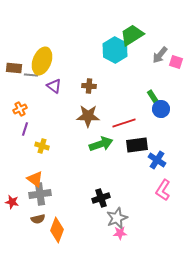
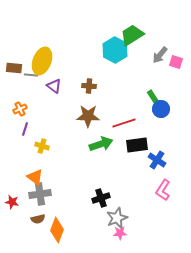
orange triangle: moved 2 px up
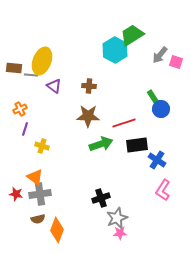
red star: moved 4 px right, 8 px up
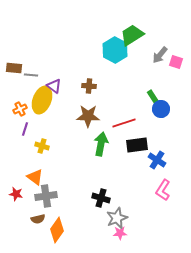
yellow ellipse: moved 39 px down
green arrow: rotated 60 degrees counterclockwise
gray cross: moved 6 px right, 2 px down
black cross: rotated 36 degrees clockwise
orange diamond: rotated 15 degrees clockwise
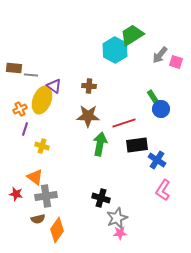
green arrow: moved 1 px left
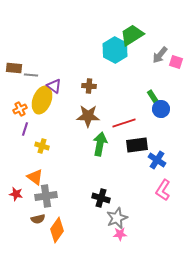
pink star: moved 1 px down
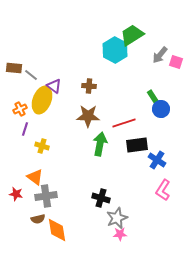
gray line: rotated 32 degrees clockwise
orange diamond: rotated 45 degrees counterclockwise
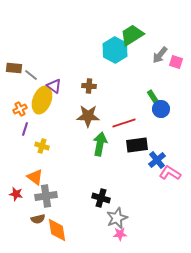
blue cross: rotated 18 degrees clockwise
pink L-shape: moved 7 px right, 17 px up; rotated 90 degrees clockwise
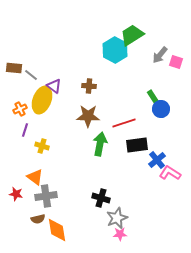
purple line: moved 1 px down
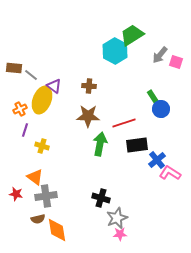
cyan hexagon: moved 1 px down
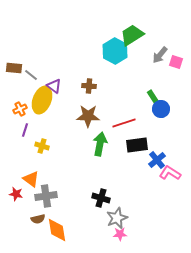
orange triangle: moved 4 px left, 2 px down
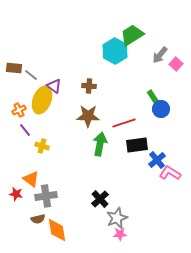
pink square: moved 2 px down; rotated 24 degrees clockwise
orange cross: moved 1 px left, 1 px down
purple line: rotated 56 degrees counterclockwise
black cross: moved 1 px left, 1 px down; rotated 30 degrees clockwise
